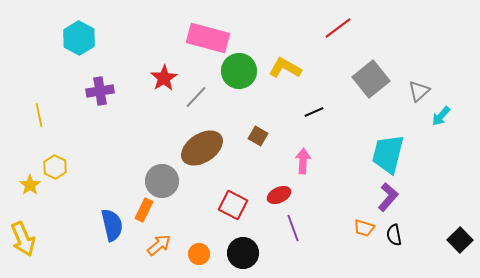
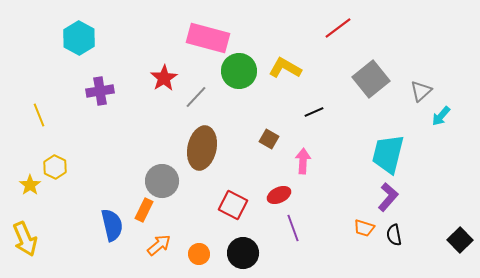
gray triangle: moved 2 px right
yellow line: rotated 10 degrees counterclockwise
brown square: moved 11 px right, 3 px down
brown ellipse: rotated 45 degrees counterclockwise
yellow arrow: moved 2 px right
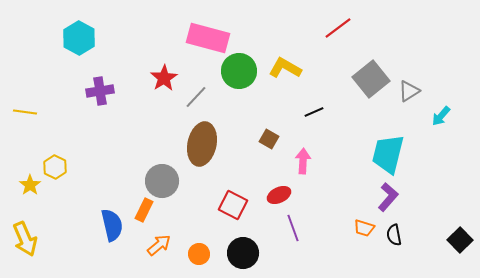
gray triangle: moved 12 px left; rotated 10 degrees clockwise
yellow line: moved 14 px left, 3 px up; rotated 60 degrees counterclockwise
brown ellipse: moved 4 px up
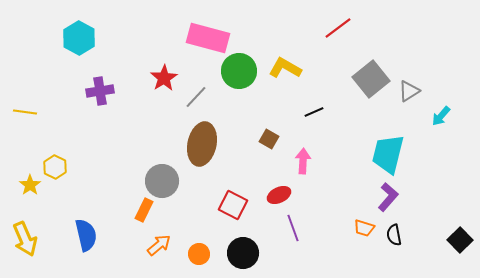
blue semicircle: moved 26 px left, 10 px down
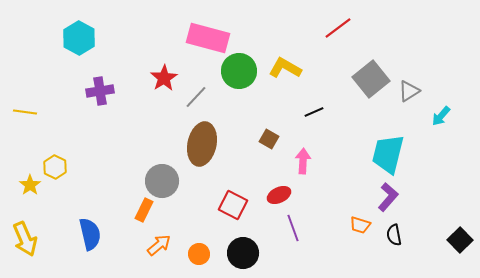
orange trapezoid: moved 4 px left, 3 px up
blue semicircle: moved 4 px right, 1 px up
